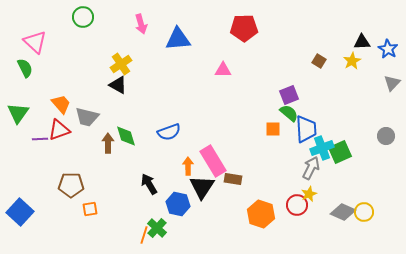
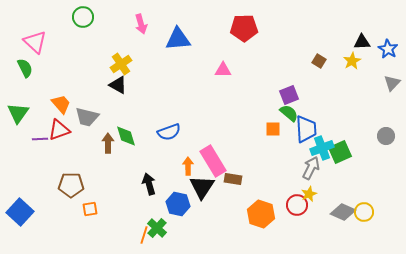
black arrow at (149, 184): rotated 15 degrees clockwise
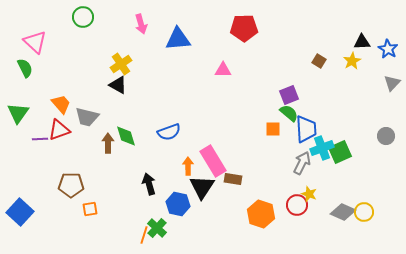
gray arrow at (311, 168): moved 9 px left, 5 px up
yellow star at (309, 194): rotated 28 degrees counterclockwise
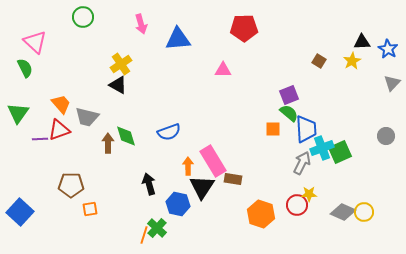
yellow star at (309, 194): rotated 21 degrees counterclockwise
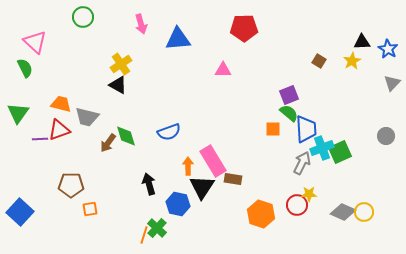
orange trapezoid at (61, 104): rotated 35 degrees counterclockwise
brown arrow at (108, 143): rotated 144 degrees counterclockwise
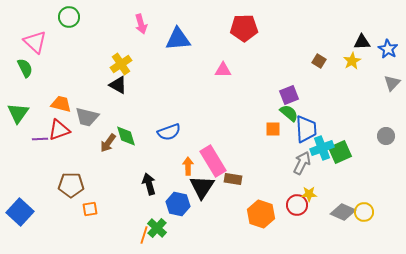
green circle at (83, 17): moved 14 px left
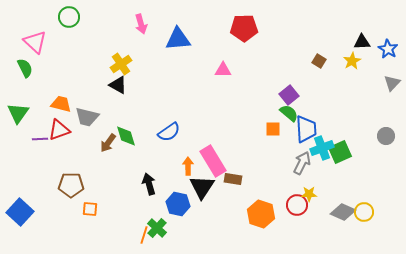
purple square at (289, 95): rotated 18 degrees counterclockwise
blue semicircle at (169, 132): rotated 15 degrees counterclockwise
orange square at (90, 209): rotated 14 degrees clockwise
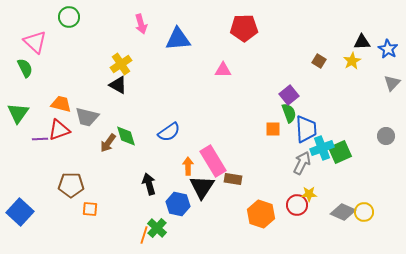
green semicircle at (289, 113): rotated 30 degrees clockwise
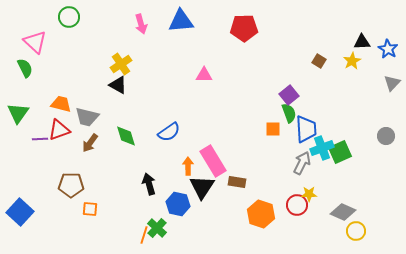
blue triangle at (178, 39): moved 3 px right, 18 px up
pink triangle at (223, 70): moved 19 px left, 5 px down
brown arrow at (108, 143): moved 18 px left
brown rectangle at (233, 179): moved 4 px right, 3 px down
yellow circle at (364, 212): moved 8 px left, 19 px down
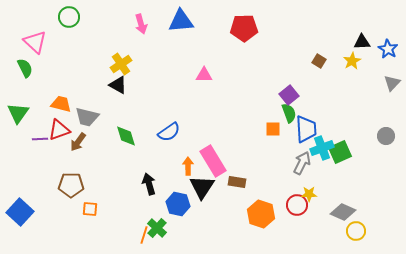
brown arrow at (90, 143): moved 12 px left, 1 px up
